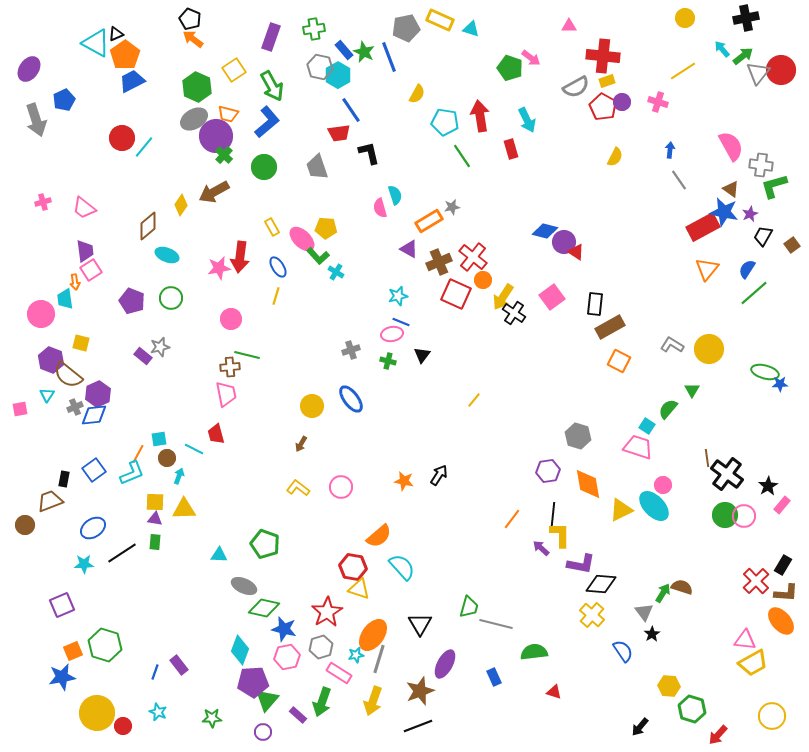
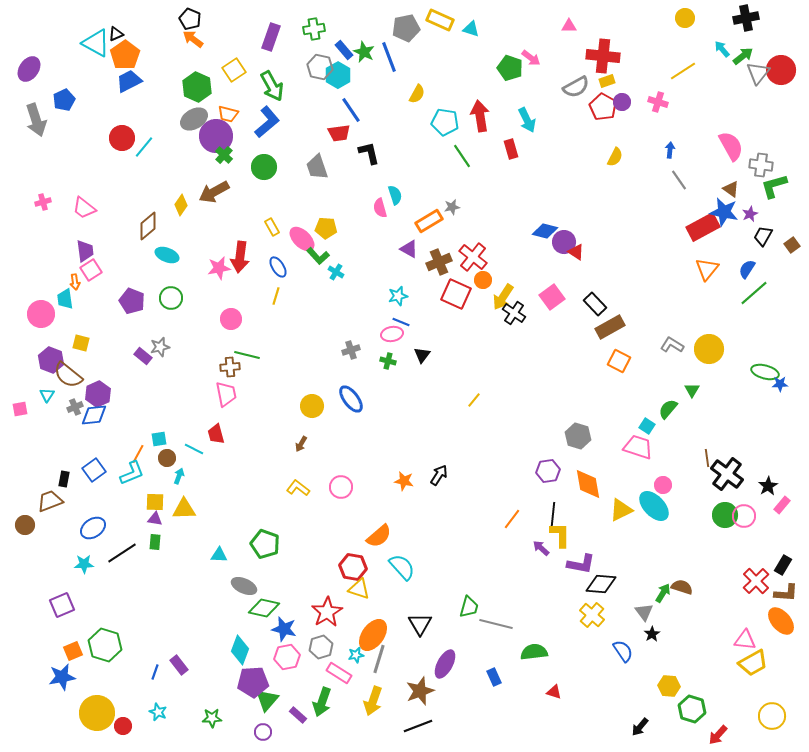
blue trapezoid at (132, 81): moved 3 px left
black rectangle at (595, 304): rotated 50 degrees counterclockwise
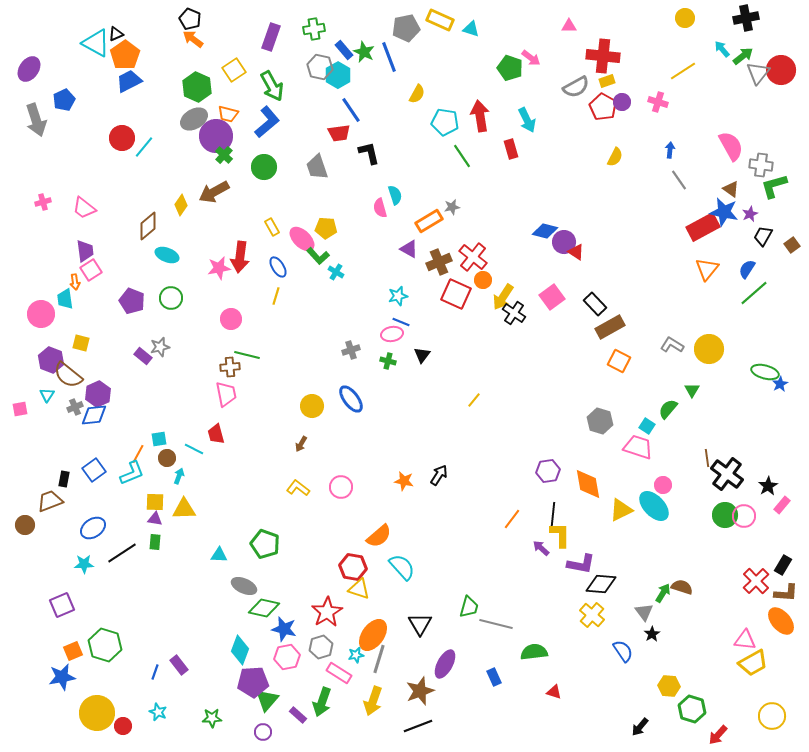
blue star at (780, 384): rotated 28 degrees counterclockwise
gray hexagon at (578, 436): moved 22 px right, 15 px up
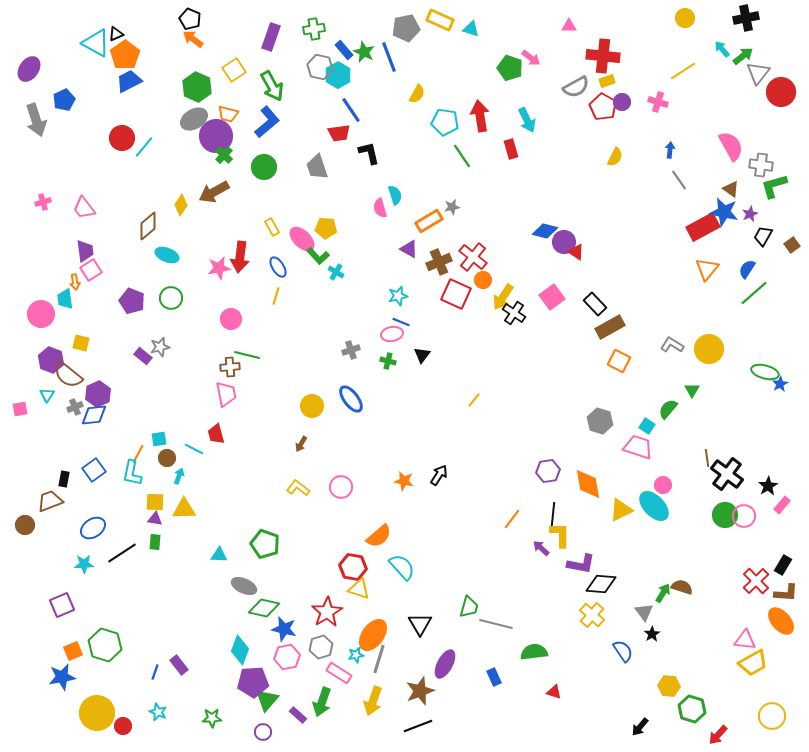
red circle at (781, 70): moved 22 px down
pink trapezoid at (84, 208): rotated 15 degrees clockwise
cyan L-shape at (132, 473): rotated 124 degrees clockwise
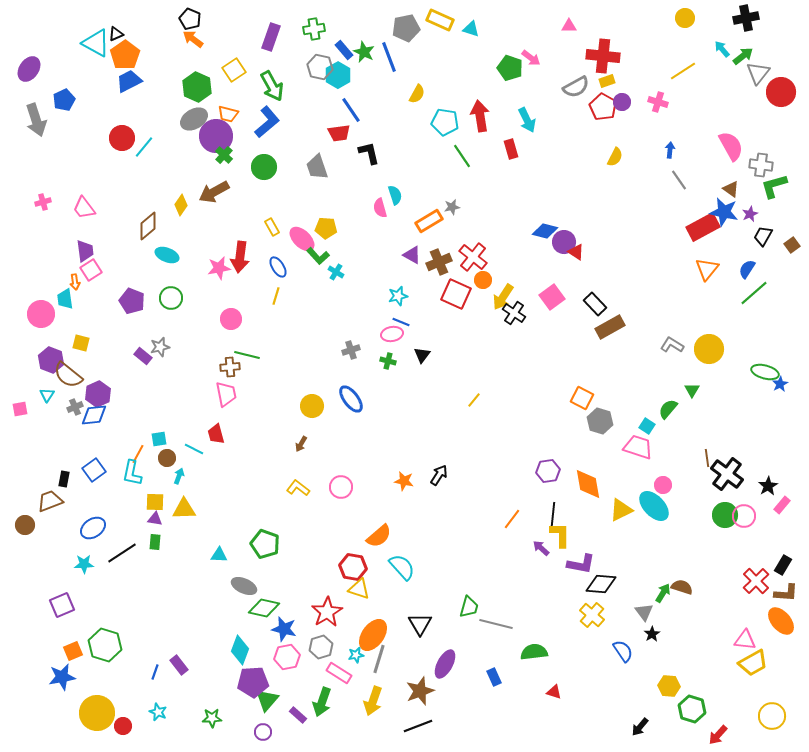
purple triangle at (409, 249): moved 3 px right, 6 px down
orange square at (619, 361): moved 37 px left, 37 px down
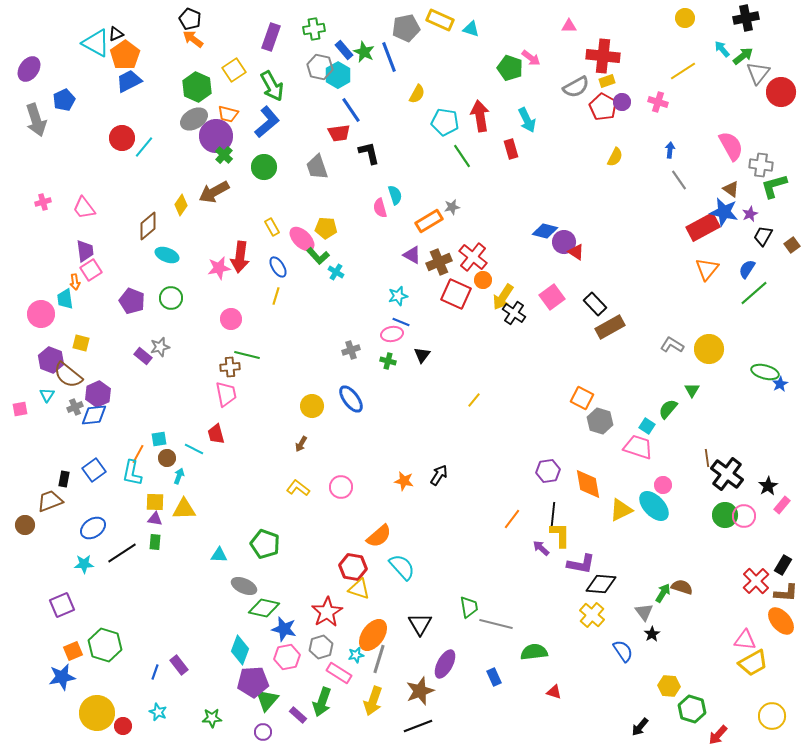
green trapezoid at (469, 607): rotated 25 degrees counterclockwise
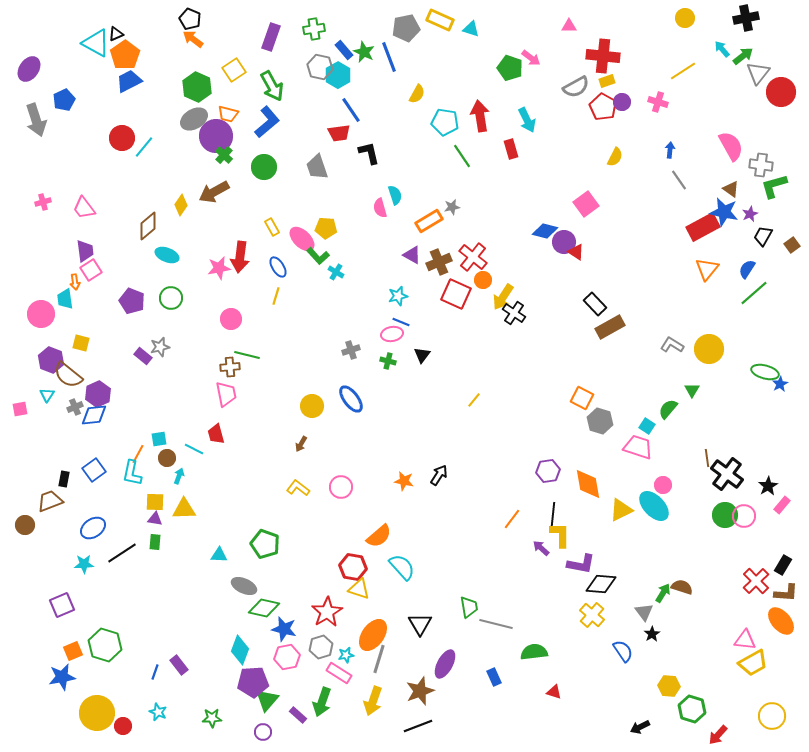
pink square at (552, 297): moved 34 px right, 93 px up
cyan star at (356, 655): moved 10 px left
black arrow at (640, 727): rotated 24 degrees clockwise
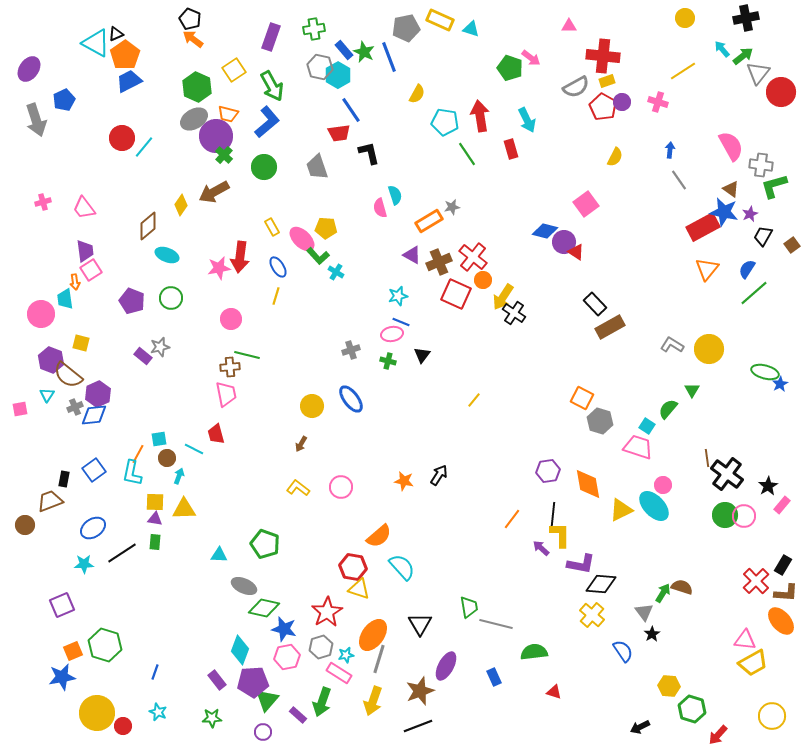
green line at (462, 156): moved 5 px right, 2 px up
purple ellipse at (445, 664): moved 1 px right, 2 px down
purple rectangle at (179, 665): moved 38 px right, 15 px down
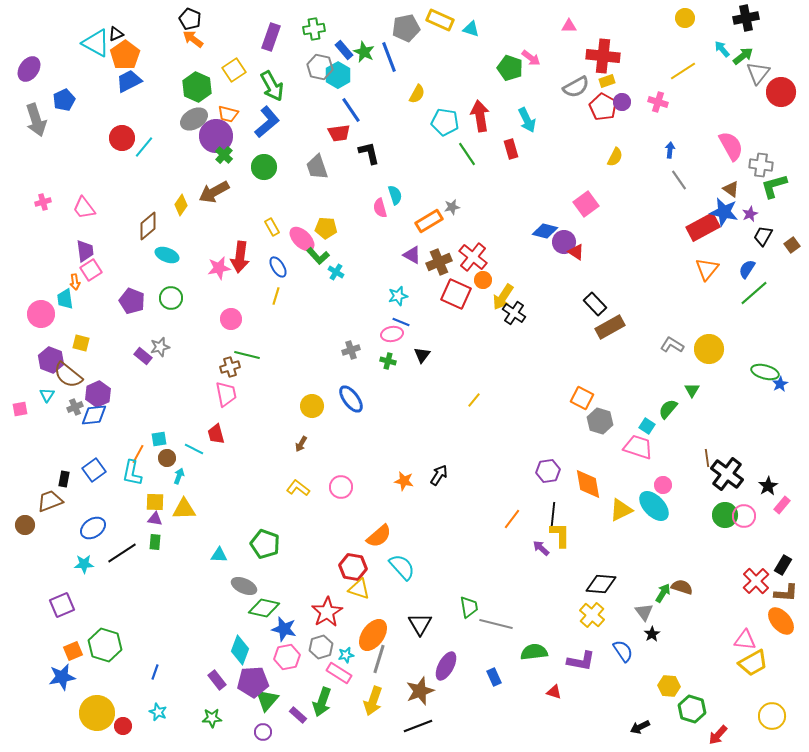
brown cross at (230, 367): rotated 12 degrees counterclockwise
purple L-shape at (581, 564): moved 97 px down
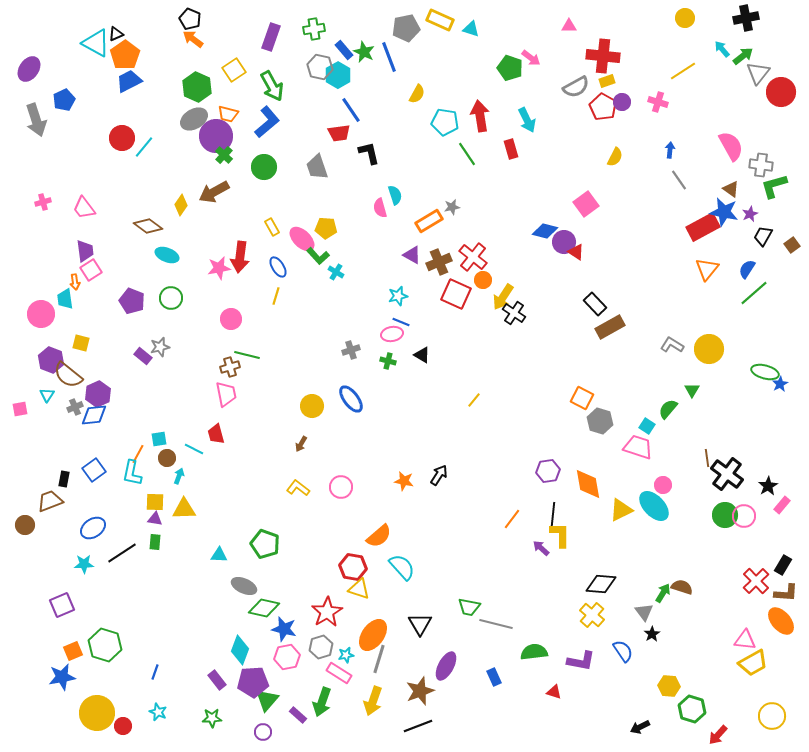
brown diamond at (148, 226): rotated 76 degrees clockwise
black triangle at (422, 355): rotated 36 degrees counterclockwise
green trapezoid at (469, 607): rotated 110 degrees clockwise
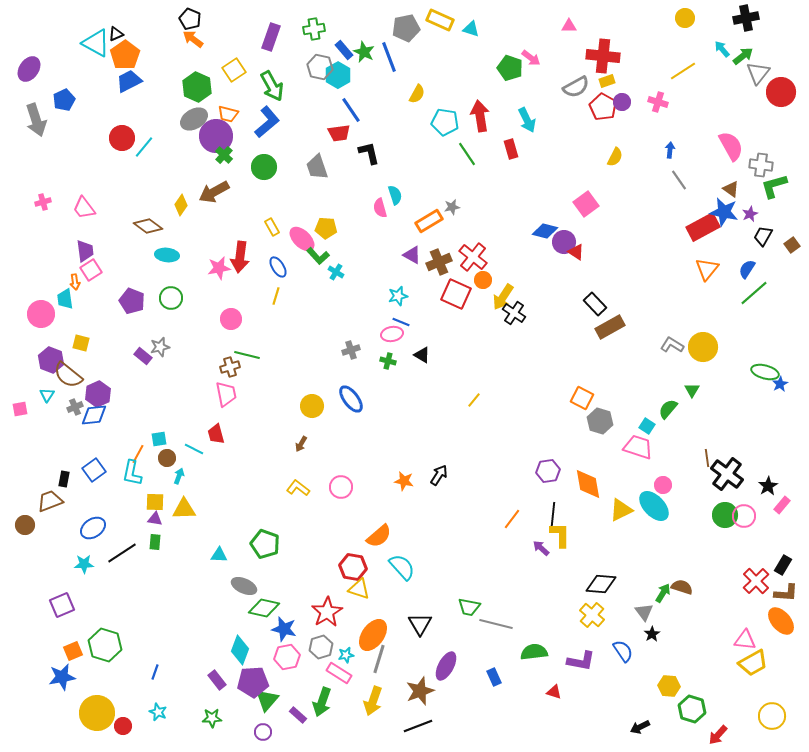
cyan ellipse at (167, 255): rotated 15 degrees counterclockwise
yellow circle at (709, 349): moved 6 px left, 2 px up
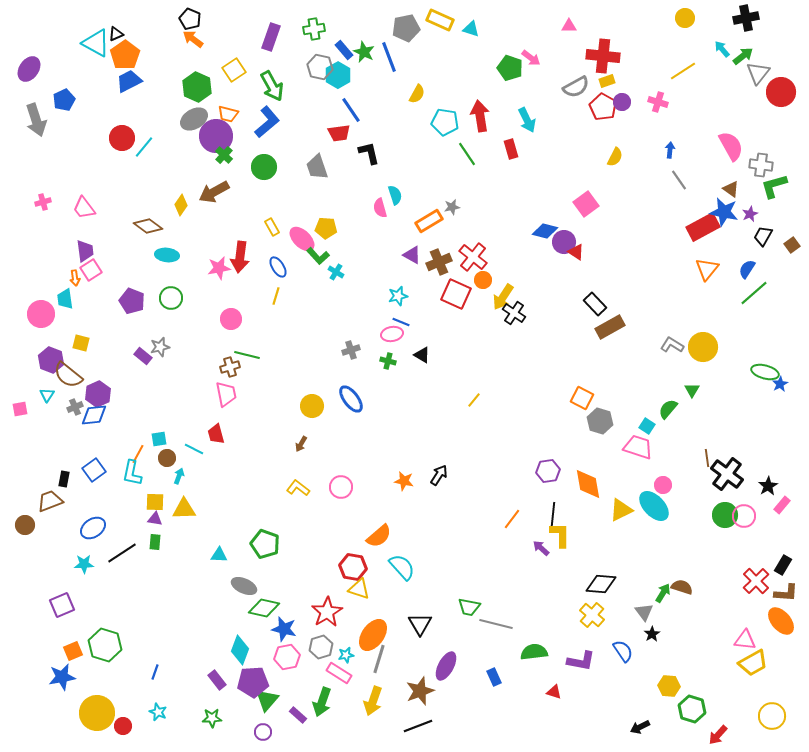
orange arrow at (75, 282): moved 4 px up
